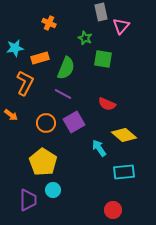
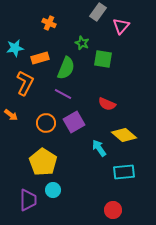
gray rectangle: moved 3 px left; rotated 48 degrees clockwise
green star: moved 3 px left, 5 px down
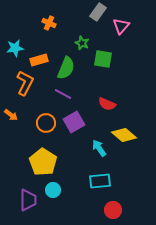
orange rectangle: moved 1 px left, 2 px down
cyan rectangle: moved 24 px left, 9 px down
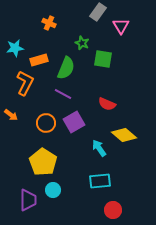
pink triangle: rotated 12 degrees counterclockwise
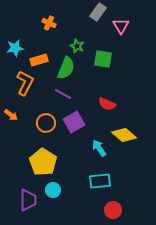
green star: moved 5 px left, 3 px down
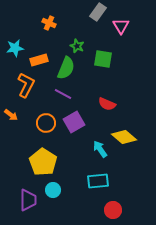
orange L-shape: moved 1 px right, 2 px down
yellow diamond: moved 2 px down
cyan arrow: moved 1 px right, 1 px down
cyan rectangle: moved 2 px left
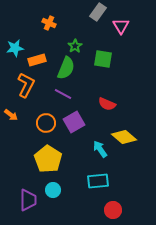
green star: moved 2 px left; rotated 16 degrees clockwise
orange rectangle: moved 2 px left
yellow pentagon: moved 5 px right, 3 px up
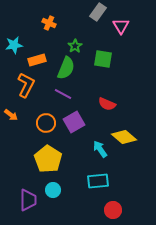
cyan star: moved 1 px left, 3 px up
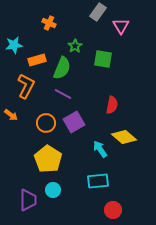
green semicircle: moved 4 px left
orange L-shape: moved 1 px down
red semicircle: moved 5 px right, 1 px down; rotated 102 degrees counterclockwise
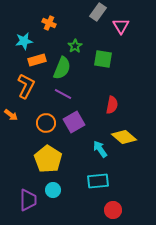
cyan star: moved 10 px right, 4 px up
